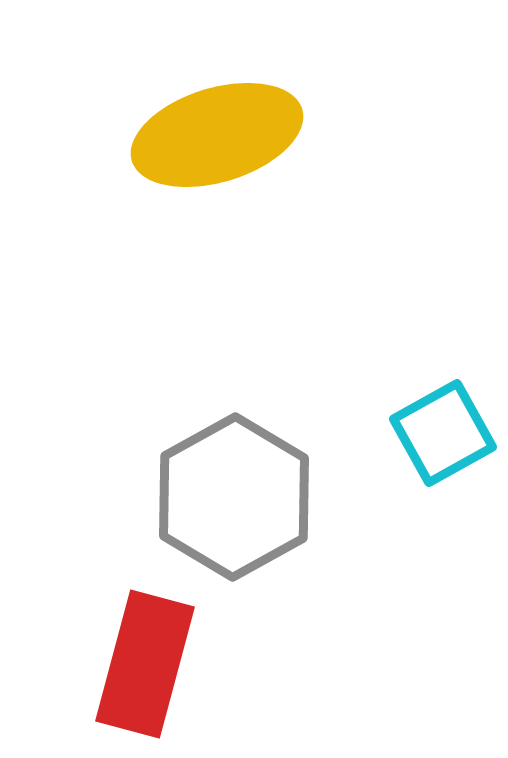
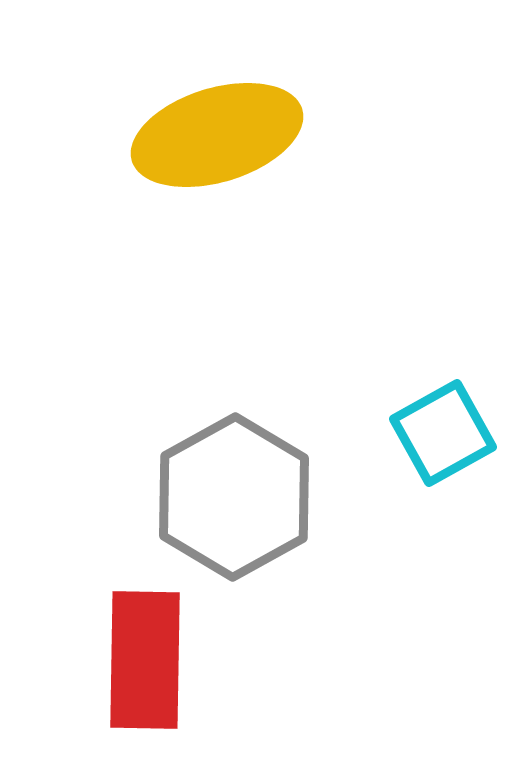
red rectangle: moved 4 px up; rotated 14 degrees counterclockwise
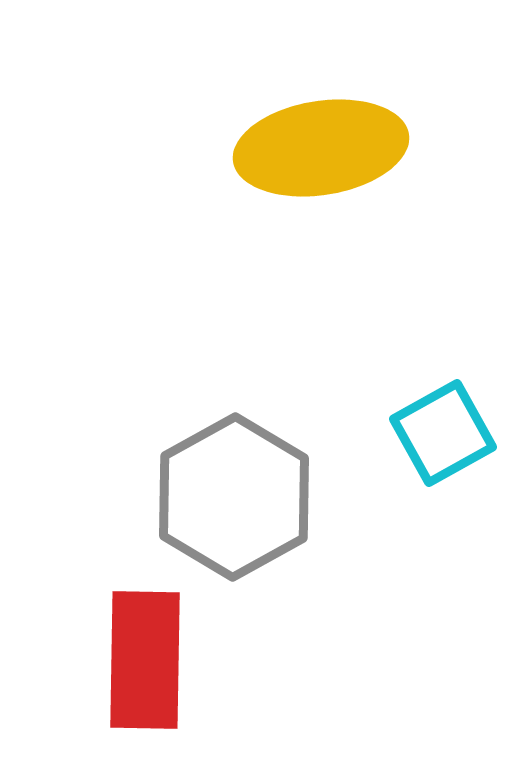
yellow ellipse: moved 104 px right, 13 px down; rotated 8 degrees clockwise
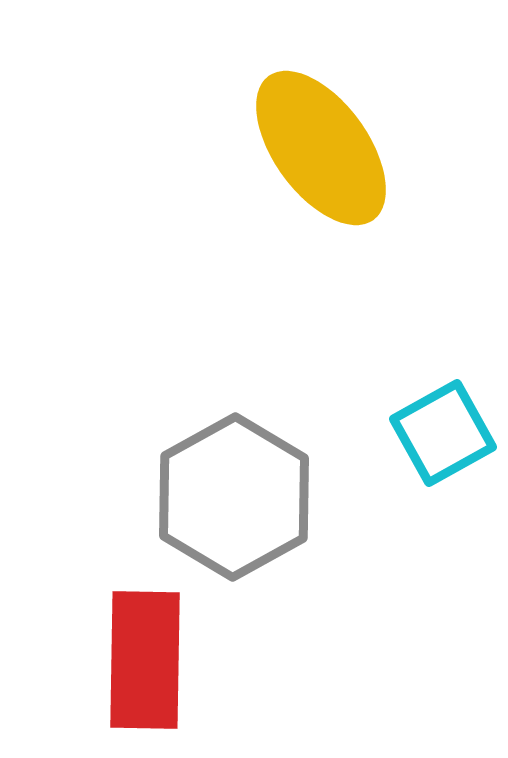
yellow ellipse: rotated 63 degrees clockwise
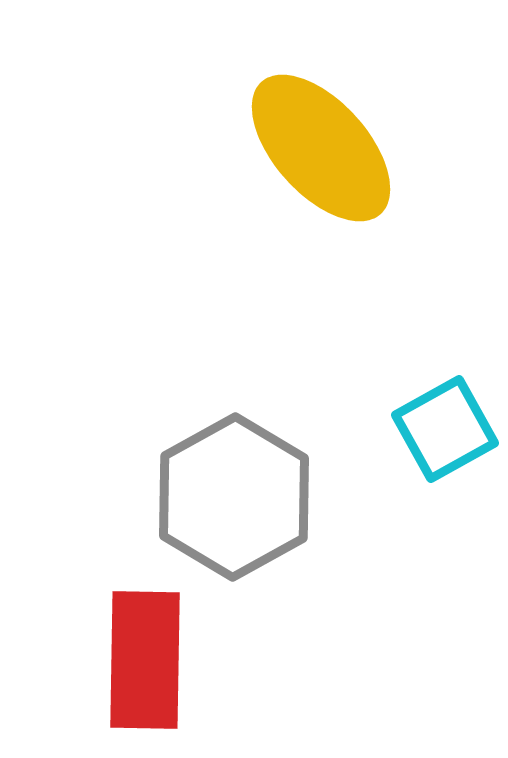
yellow ellipse: rotated 6 degrees counterclockwise
cyan square: moved 2 px right, 4 px up
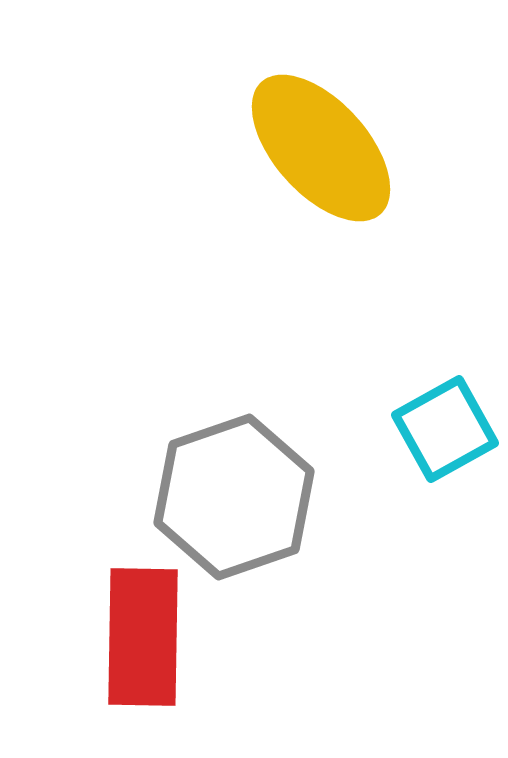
gray hexagon: rotated 10 degrees clockwise
red rectangle: moved 2 px left, 23 px up
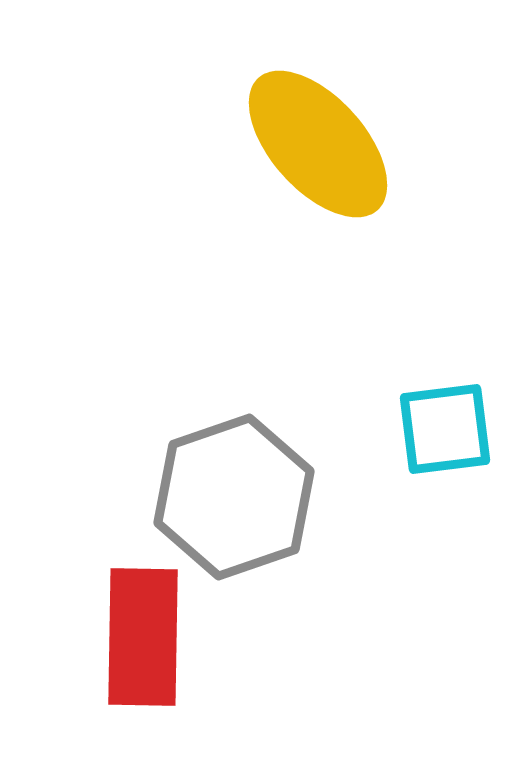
yellow ellipse: moved 3 px left, 4 px up
cyan square: rotated 22 degrees clockwise
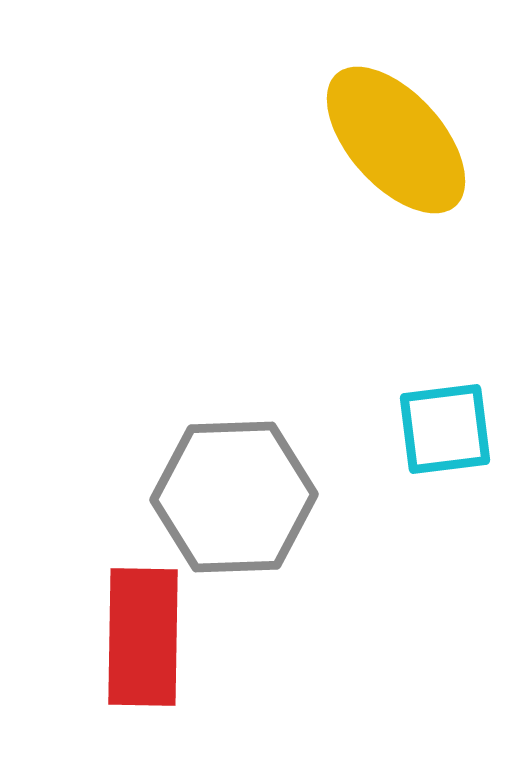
yellow ellipse: moved 78 px right, 4 px up
gray hexagon: rotated 17 degrees clockwise
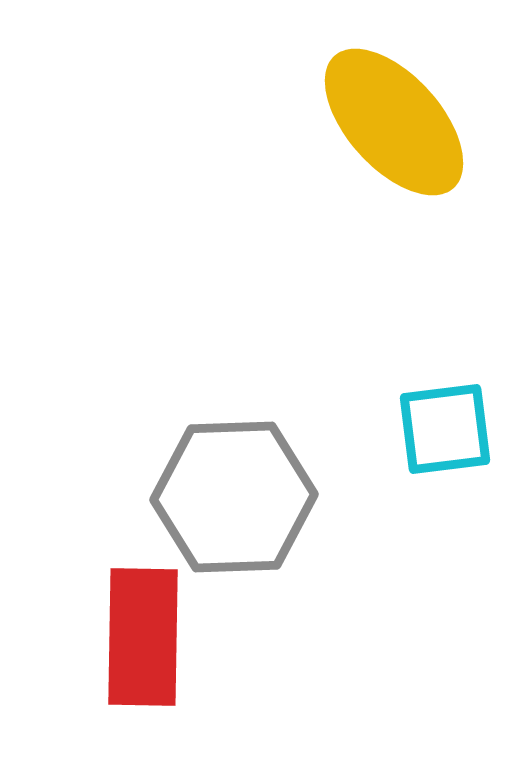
yellow ellipse: moved 2 px left, 18 px up
